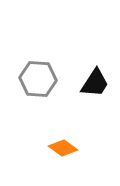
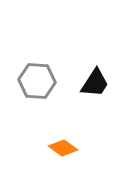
gray hexagon: moved 1 px left, 2 px down
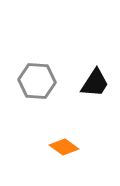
orange diamond: moved 1 px right, 1 px up
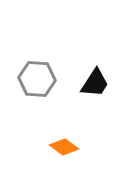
gray hexagon: moved 2 px up
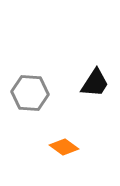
gray hexagon: moved 7 px left, 14 px down
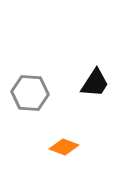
orange diamond: rotated 16 degrees counterclockwise
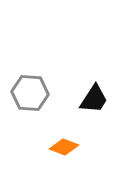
black trapezoid: moved 1 px left, 16 px down
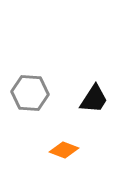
orange diamond: moved 3 px down
